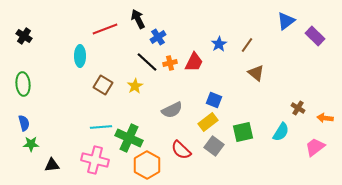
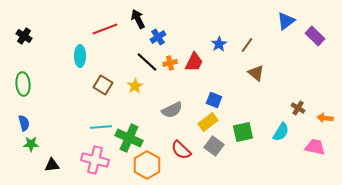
pink trapezoid: rotated 50 degrees clockwise
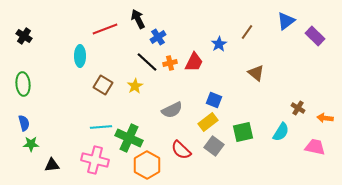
brown line: moved 13 px up
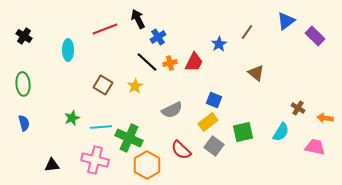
cyan ellipse: moved 12 px left, 6 px up
green star: moved 41 px right, 26 px up; rotated 21 degrees counterclockwise
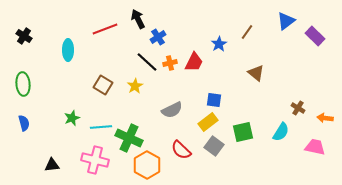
blue square: rotated 14 degrees counterclockwise
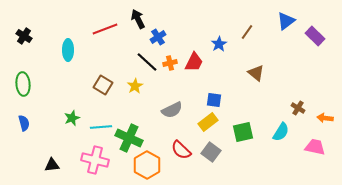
gray square: moved 3 px left, 6 px down
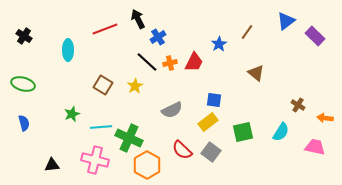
green ellipse: rotated 70 degrees counterclockwise
brown cross: moved 3 px up
green star: moved 4 px up
red semicircle: moved 1 px right
